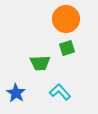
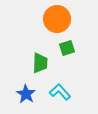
orange circle: moved 9 px left
green trapezoid: rotated 85 degrees counterclockwise
blue star: moved 10 px right, 1 px down
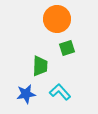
green trapezoid: moved 3 px down
blue star: rotated 30 degrees clockwise
